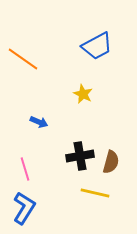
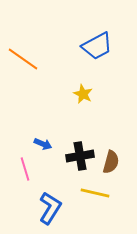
blue arrow: moved 4 px right, 22 px down
blue L-shape: moved 26 px right
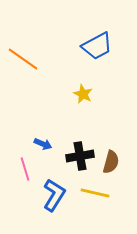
blue L-shape: moved 4 px right, 13 px up
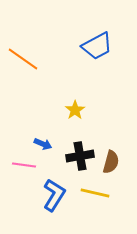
yellow star: moved 8 px left, 16 px down; rotated 12 degrees clockwise
pink line: moved 1 px left, 4 px up; rotated 65 degrees counterclockwise
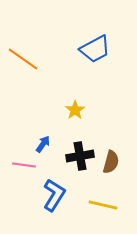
blue trapezoid: moved 2 px left, 3 px down
blue arrow: rotated 78 degrees counterclockwise
yellow line: moved 8 px right, 12 px down
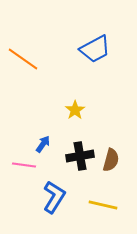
brown semicircle: moved 2 px up
blue L-shape: moved 2 px down
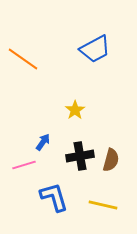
blue arrow: moved 2 px up
pink line: rotated 25 degrees counterclockwise
blue L-shape: rotated 48 degrees counterclockwise
